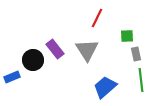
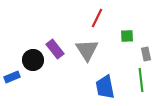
gray rectangle: moved 10 px right
blue trapezoid: rotated 60 degrees counterclockwise
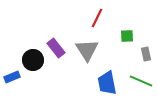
purple rectangle: moved 1 px right, 1 px up
green line: moved 1 px down; rotated 60 degrees counterclockwise
blue trapezoid: moved 2 px right, 4 px up
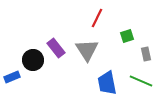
green square: rotated 16 degrees counterclockwise
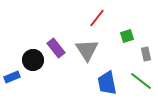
red line: rotated 12 degrees clockwise
green line: rotated 15 degrees clockwise
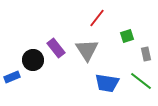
blue trapezoid: rotated 70 degrees counterclockwise
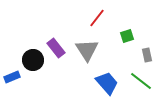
gray rectangle: moved 1 px right, 1 px down
blue trapezoid: rotated 140 degrees counterclockwise
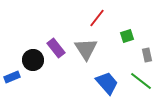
gray triangle: moved 1 px left, 1 px up
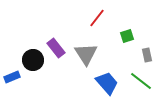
gray triangle: moved 5 px down
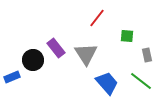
green square: rotated 24 degrees clockwise
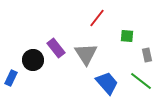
blue rectangle: moved 1 px left, 1 px down; rotated 42 degrees counterclockwise
